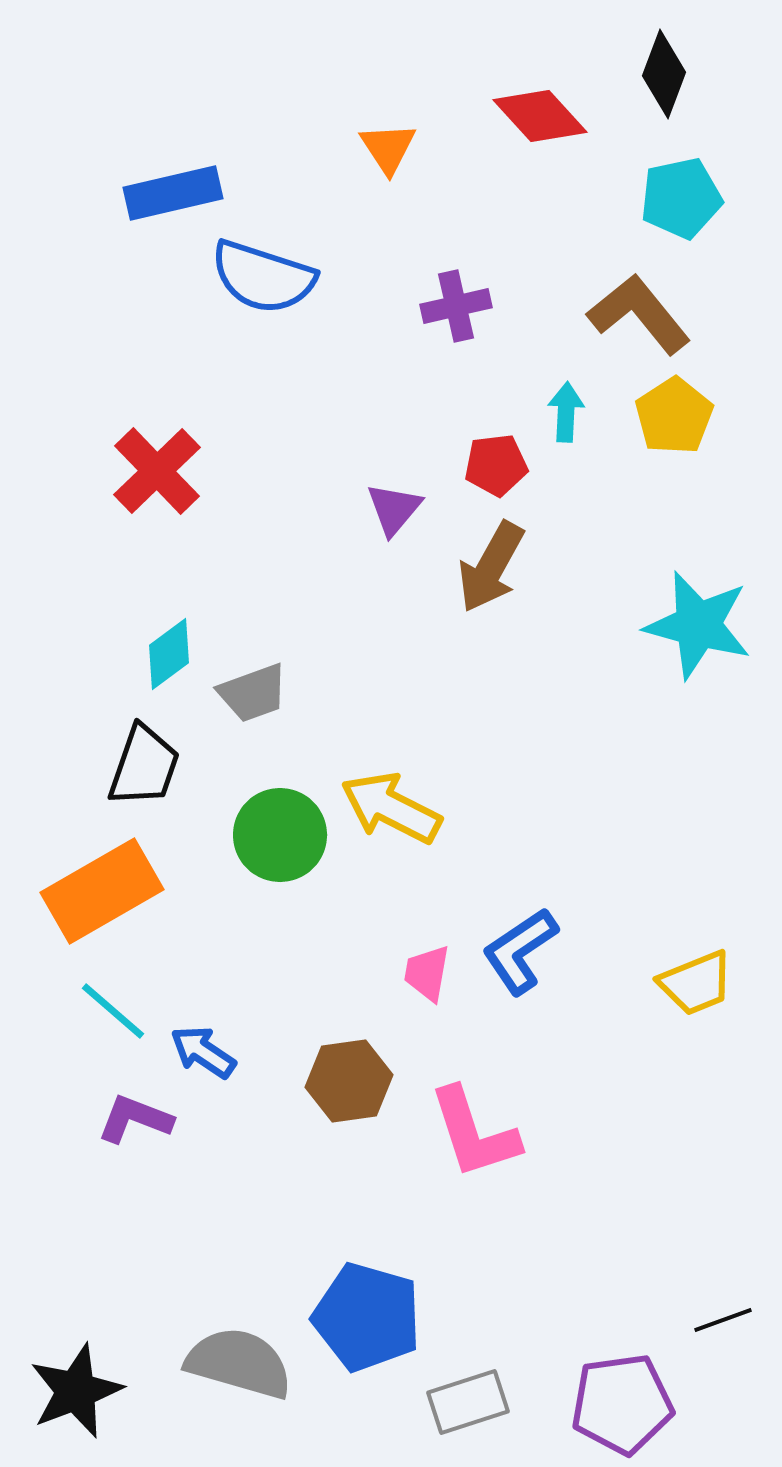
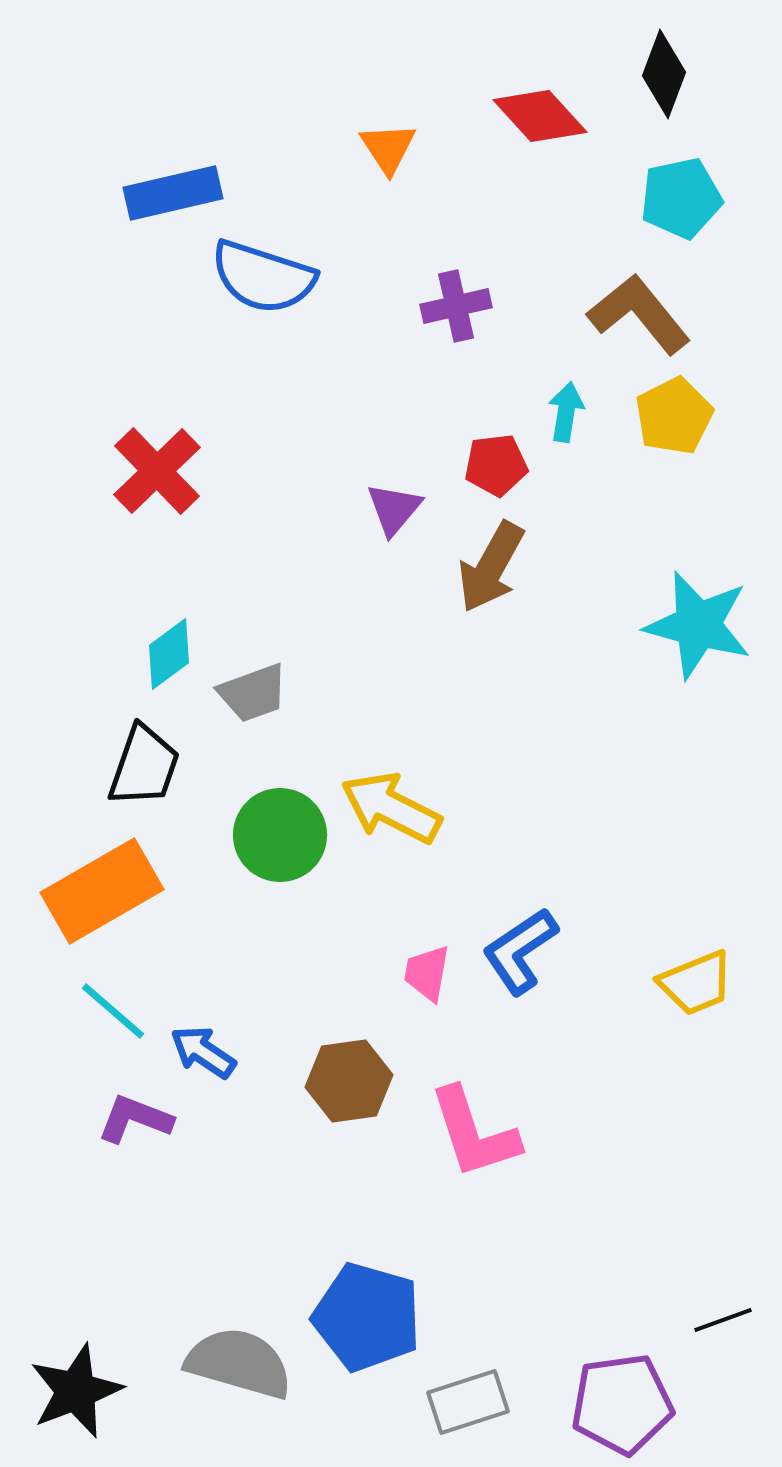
cyan arrow: rotated 6 degrees clockwise
yellow pentagon: rotated 6 degrees clockwise
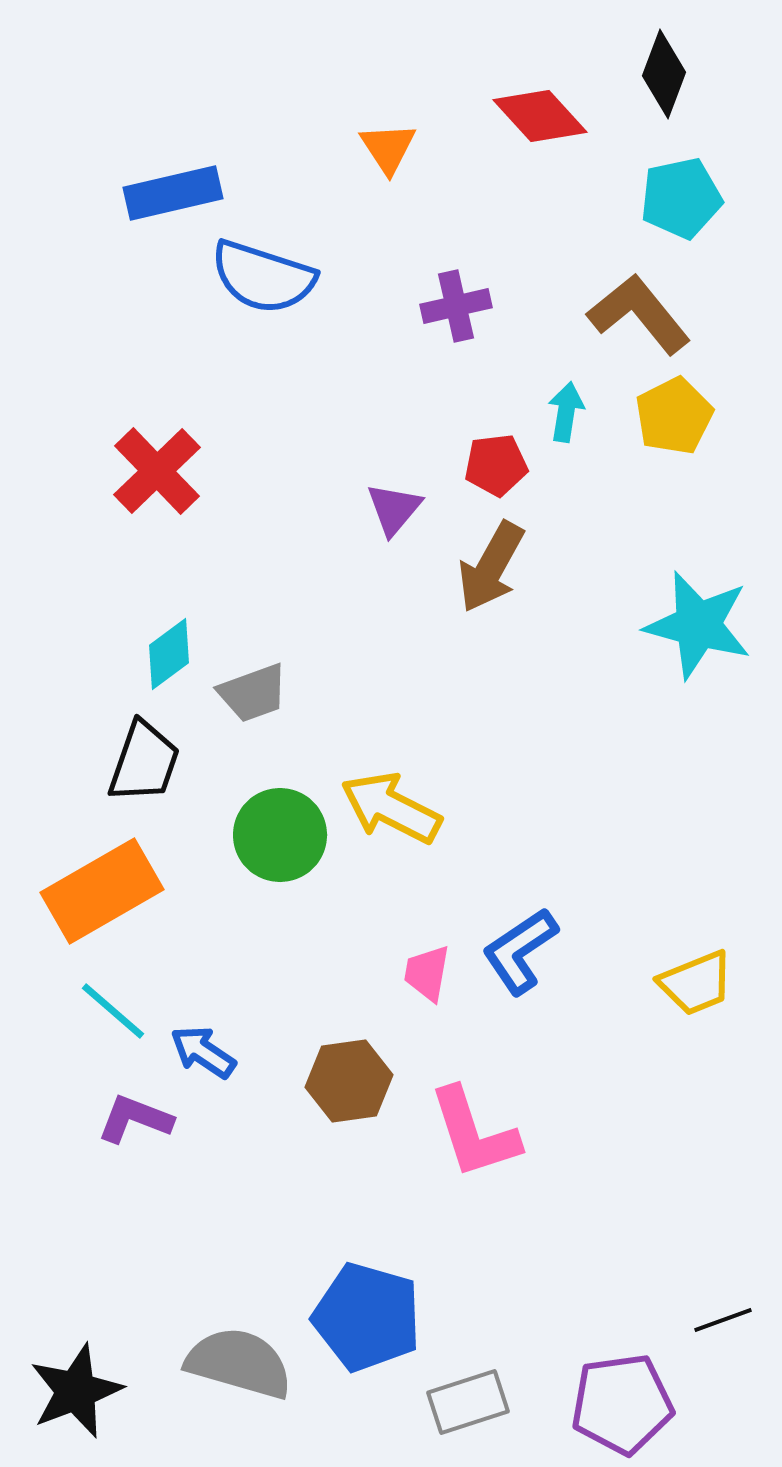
black trapezoid: moved 4 px up
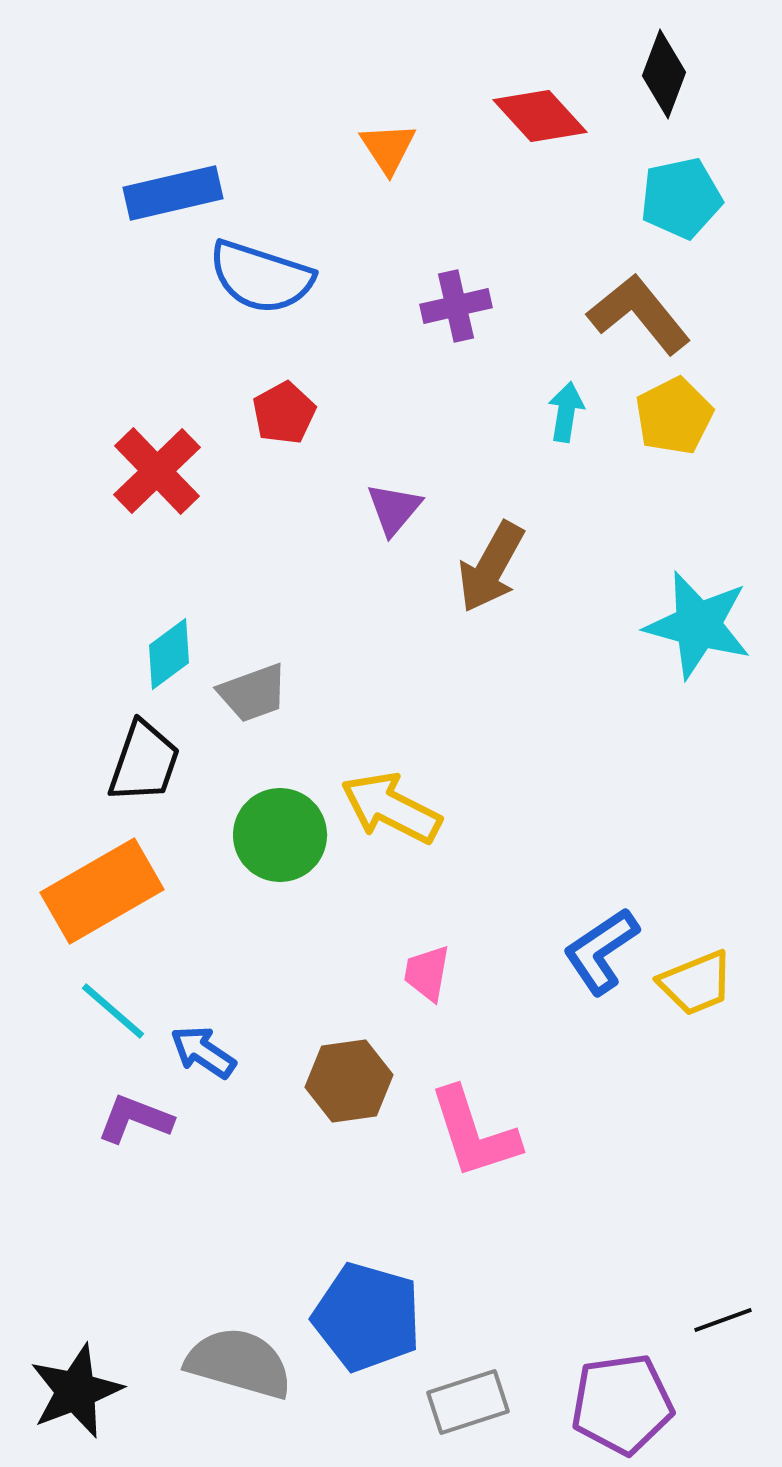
blue semicircle: moved 2 px left
red pentagon: moved 212 px left, 52 px up; rotated 22 degrees counterclockwise
blue L-shape: moved 81 px right
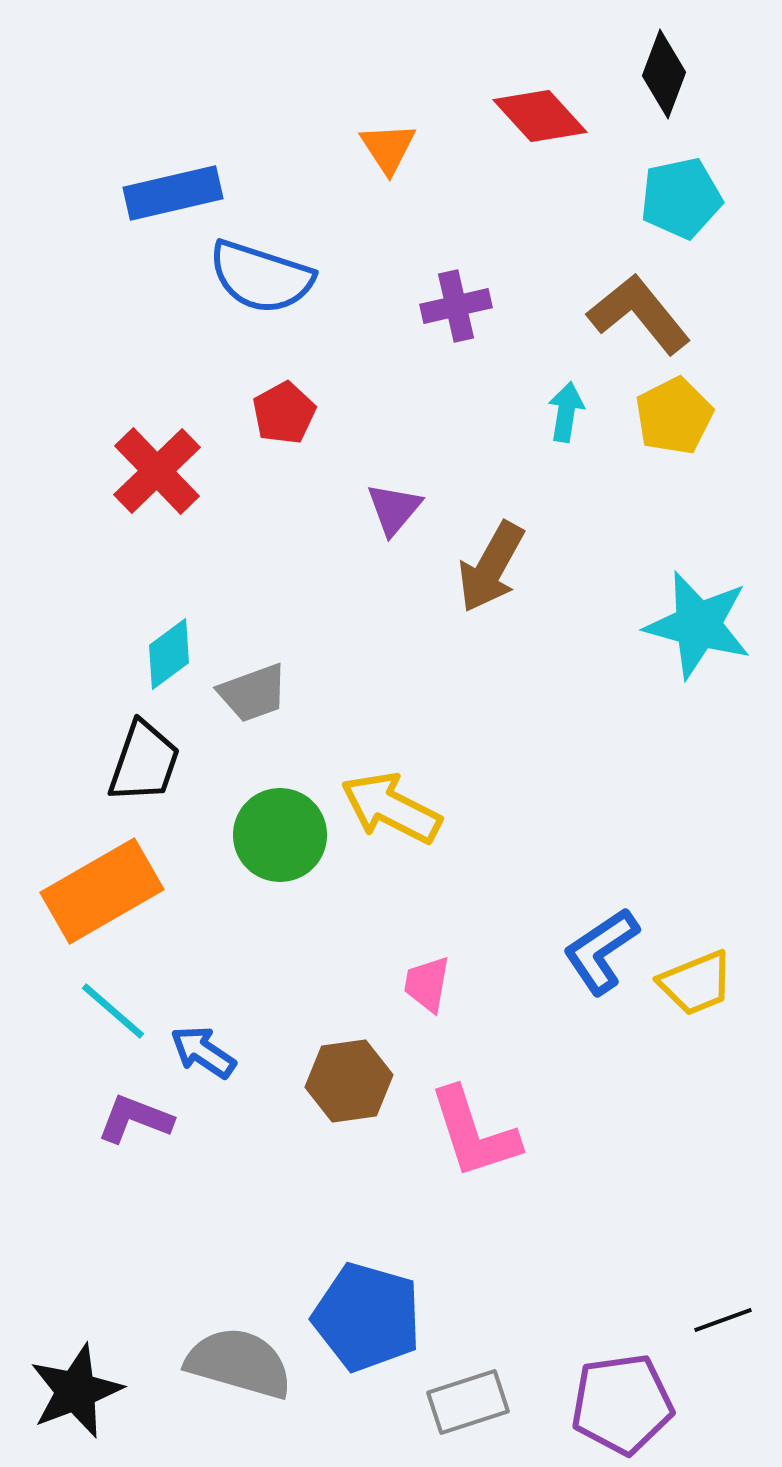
pink trapezoid: moved 11 px down
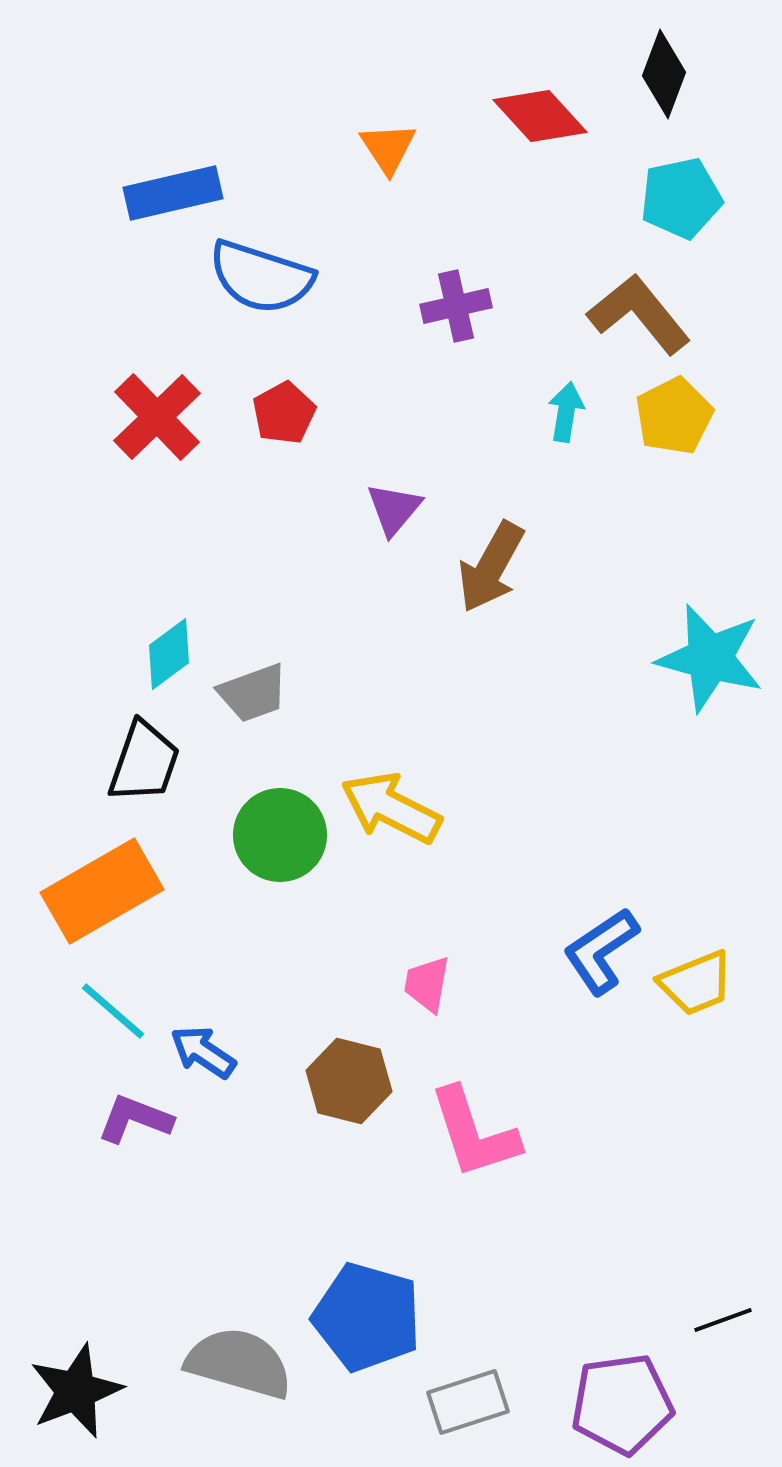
red cross: moved 54 px up
cyan star: moved 12 px right, 33 px down
brown hexagon: rotated 22 degrees clockwise
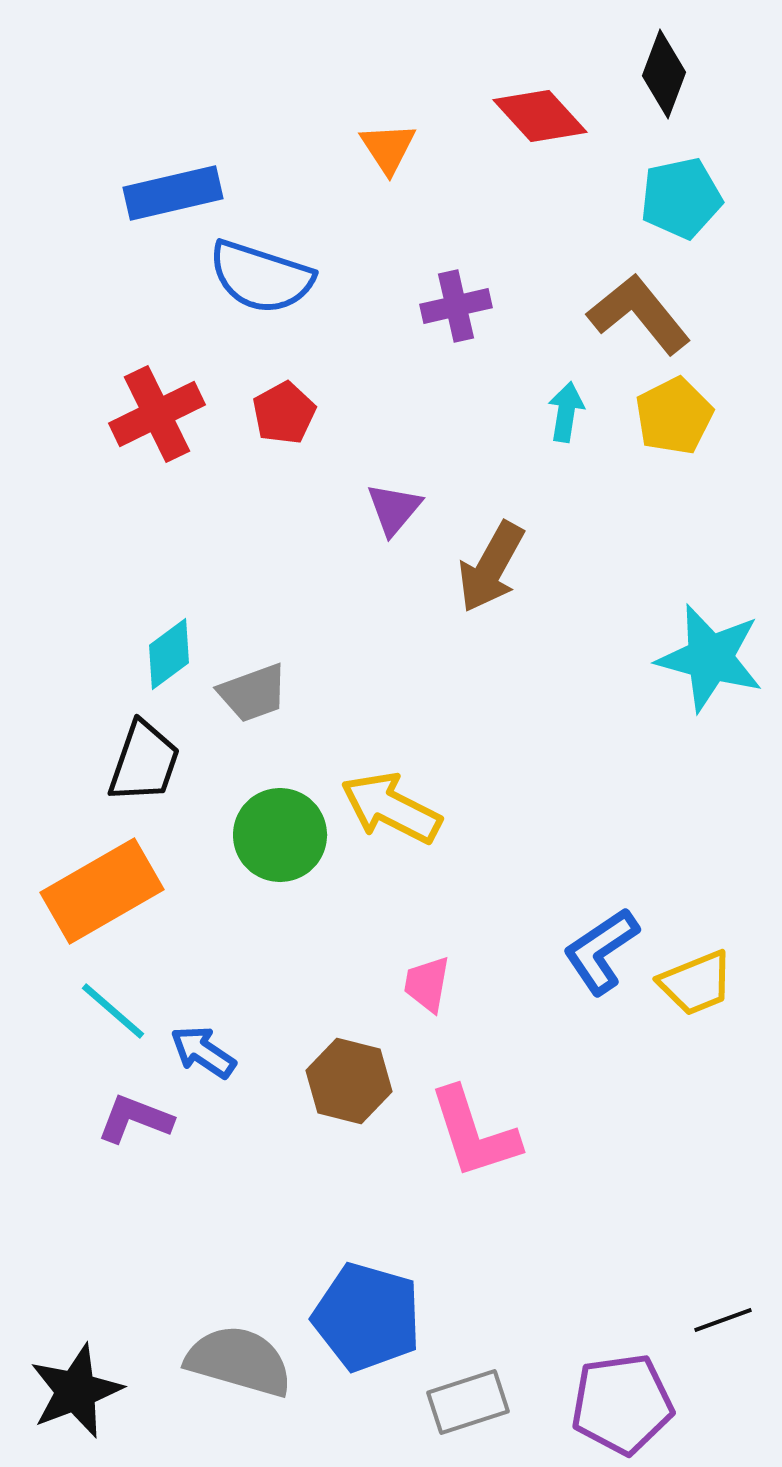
red cross: moved 3 px up; rotated 18 degrees clockwise
gray semicircle: moved 2 px up
